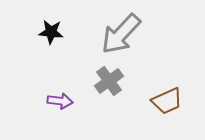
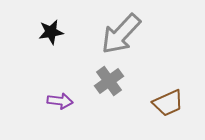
black star: rotated 15 degrees counterclockwise
brown trapezoid: moved 1 px right, 2 px down
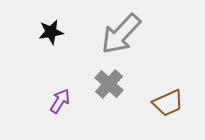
gray cross: moved 3 px down; rotated 12 degrees counterclockwise
purple arrow: rotated 65 degrees counterclockwise
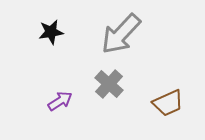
purple arrow: rotated 25 degrees clockwise
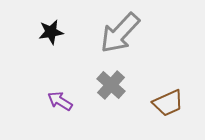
gray arrow: moved 1 px left, 1 px up
gray cross: moved 2 px right, 1 px down
purple arrow: rotated 115 degrees counterclockwise
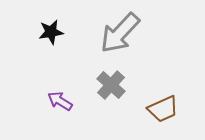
brown trapezoid: moved 5 px left, 6 px down
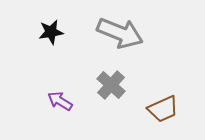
gray arrow: rotated 111 degrees counterclockwise
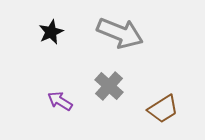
black star: rotated 15 degrees counterclockwise
gray cross: moved 2 px left, 1 px down
brown trapezoid: rotated 8 degrees counterclockwise
